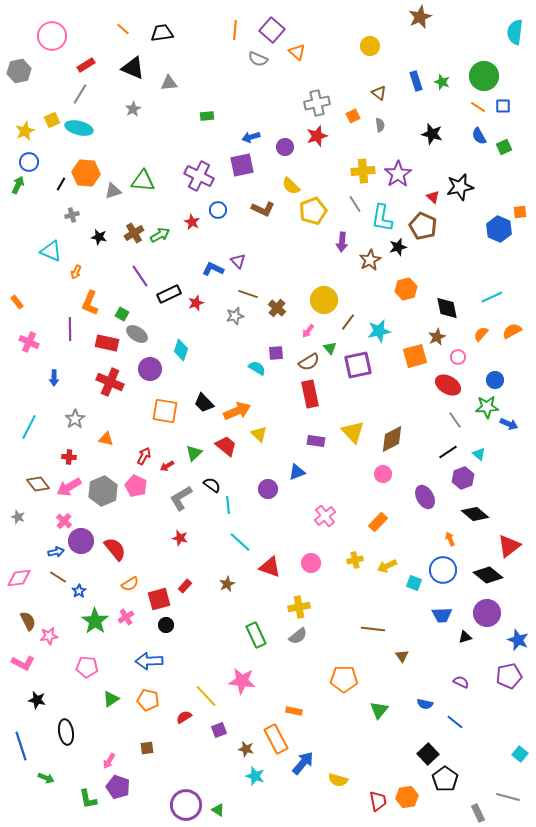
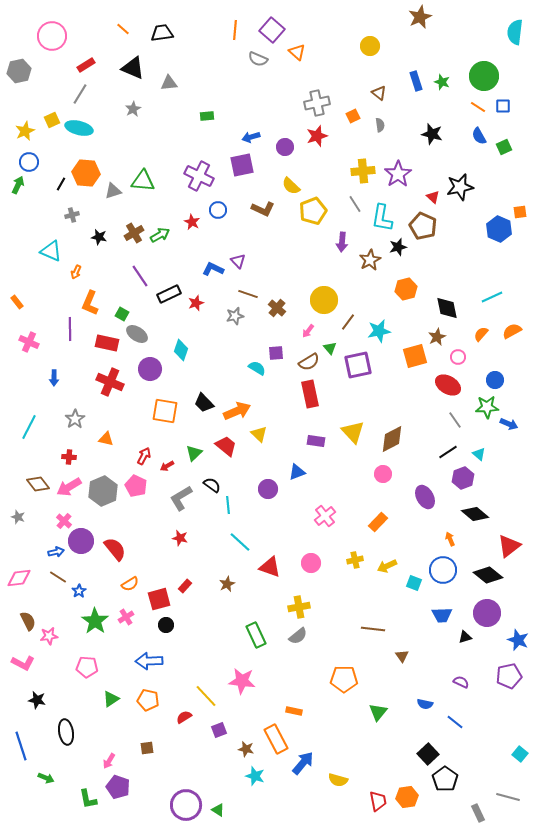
green triangle at (379, 710): moved 1 px left, 2 px down
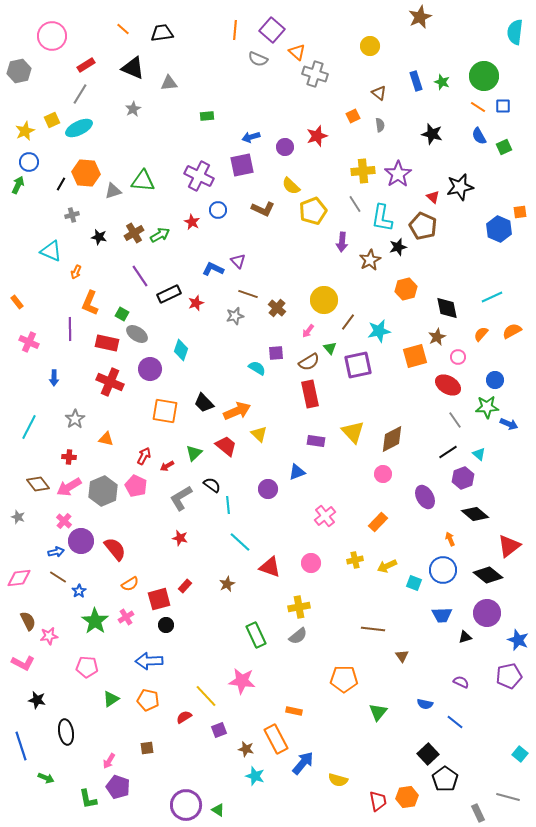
gray cross at (317, 103): moved 2 px left, 29 px up; rotated 30 degrees clockwise
cyan ellipse at (79, 128): rotated 40 degrees counterclockwise
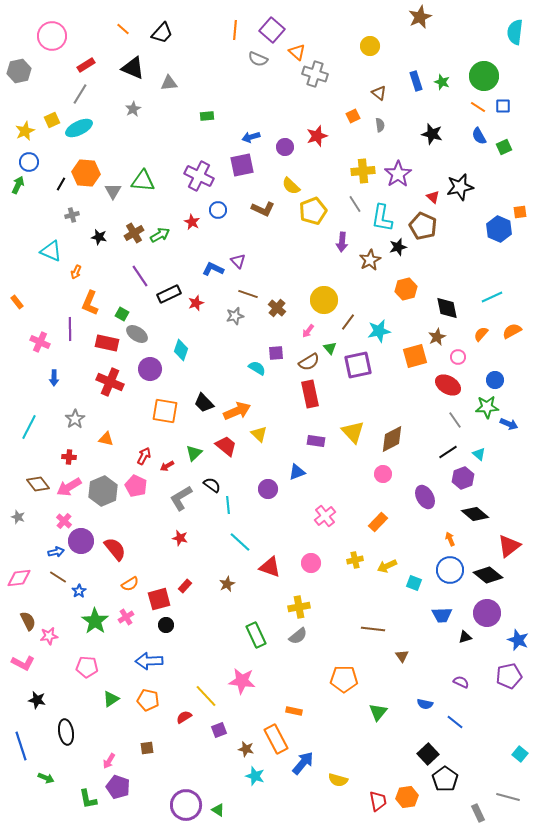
black trapezoid at (162, 33): rotated 140 degrees clockwise
gray triangle at (113, 191): rotated 42 degrees counterclockwise
pink cross at (29, 342): moved 11 px right
blue circle at (443, 570): moved 7 px right
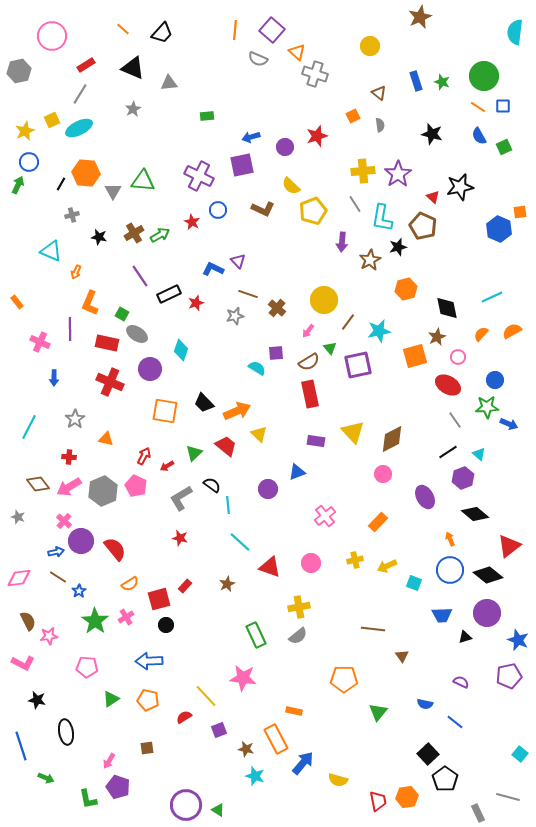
pink star at (242, 681): moved 1 px right, 3 px up
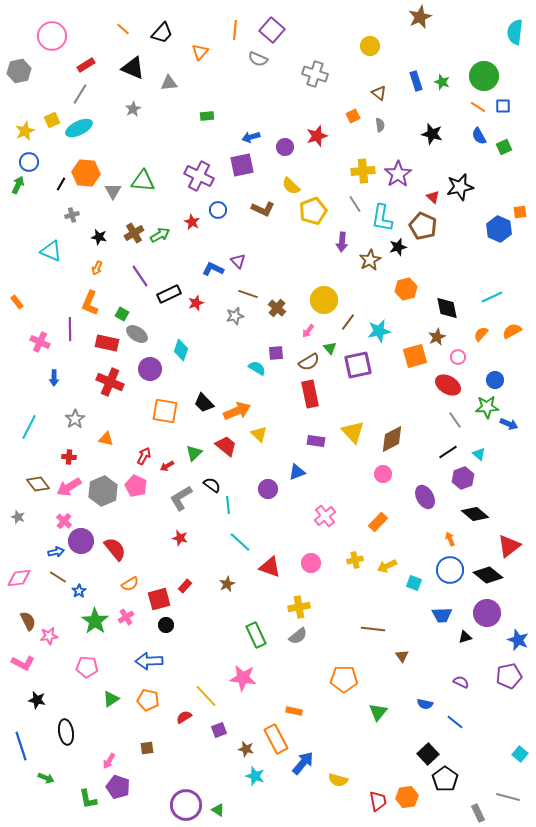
orange triangle at (297, 52): moved 97 px left; rotated 30 degrees clockwise
orange arrow at (76, 272): moved 21 px right, 4 px up
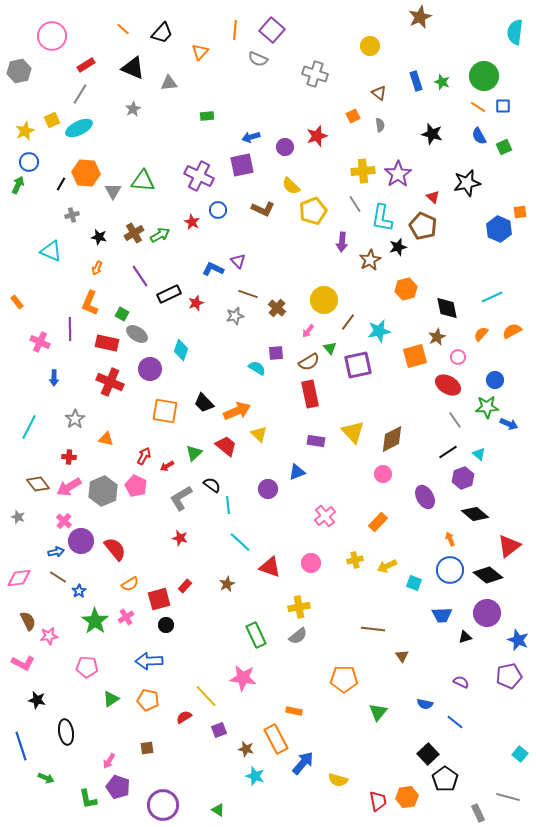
black star at (460, 187): moved 7 px right, 4 px up
purple circle at (186, 805): moved 23 px left
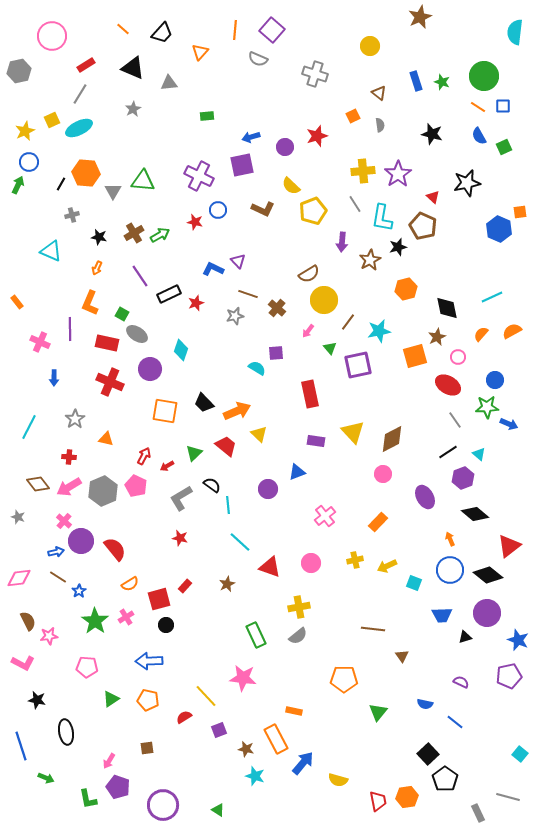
red star at (192, 222): moved 3 px right; rotated 14 degrees counterclockwise
brown semicircle at (309, 362): moved 88 px up
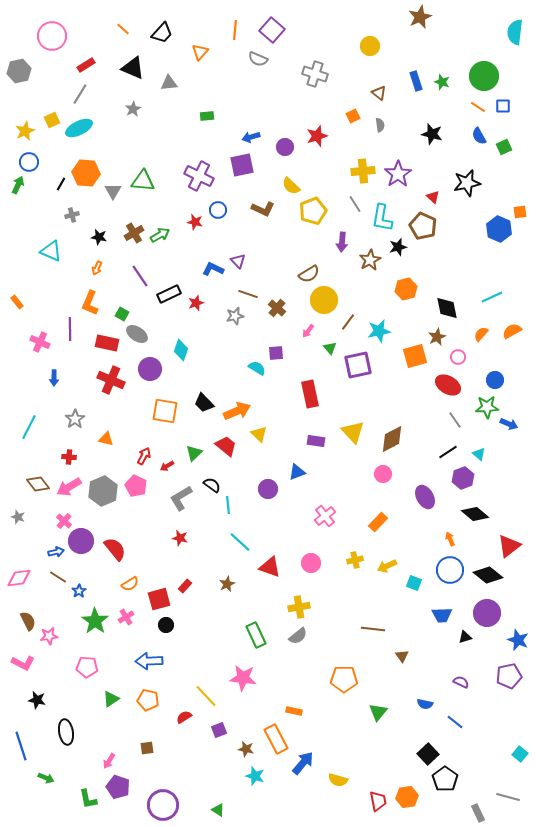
red cross at (110, 382): moved 1 px right, 2 px up
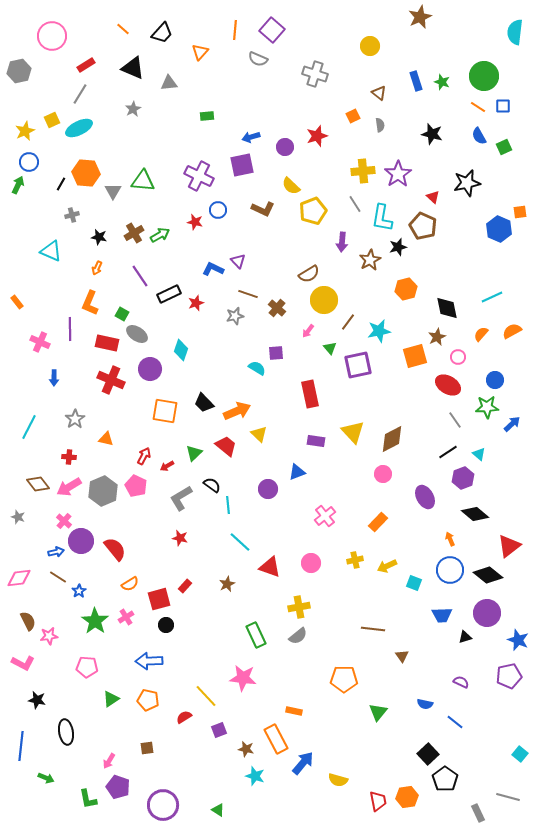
blue arrow at (509, 424): moved 3 px right; rotated 66 degrees counterclockwise
blue line at (21, 746): rotated 24 degrees clockwise
